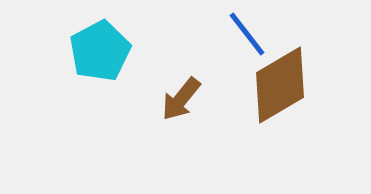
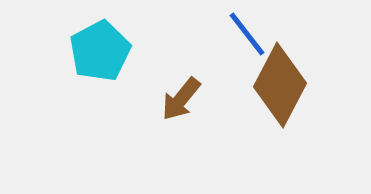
brown diamond: rotated 32 degrees counterclockwise
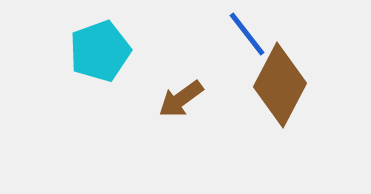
cyan pentagon: rotated 8 degrees clockwise
brown arrow: rotated 15 degrees clockwise
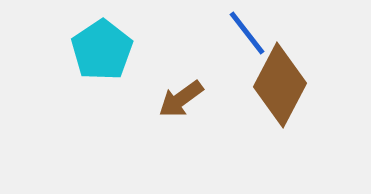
blue line: moved 1 px up
cyan pentagon: moved 2 px right, 1 px up; rotated 14 degrees counterclockwise
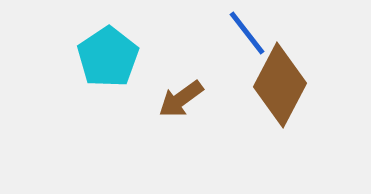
cyan pentagon: moved 6 px right, 7 px down
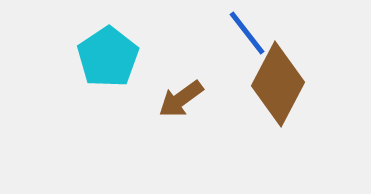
brown diamond: moved 2 px left, 1 px up
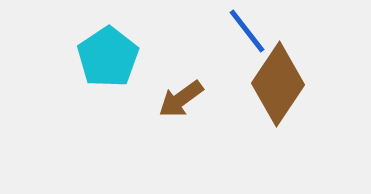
blue line: moved 2 px up
brown diamond: rotated 6 degrees clockwise
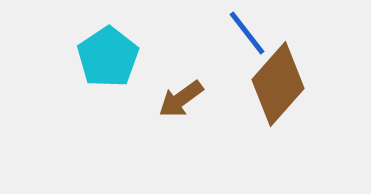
blue line: moved 2 px down
brown diamond: rotated 8 degrees clockwise
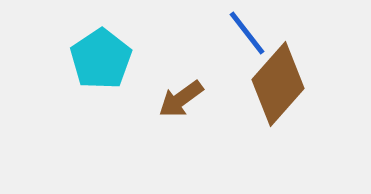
cyan pentagon: moved 7 px left, 2 px down
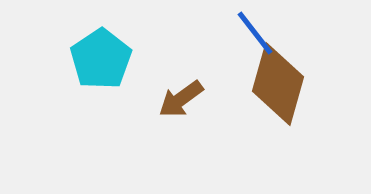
blue line: moved 8 px right
brown diamond: rotated 26 degrees counterclockwise
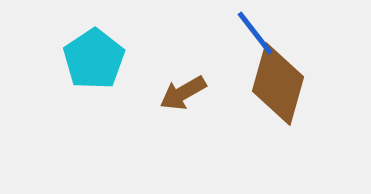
cyan pentagon: moved 7 px left
brown arrow: moved 2 px right, 6 px up; rotated 6 degrees clockwise
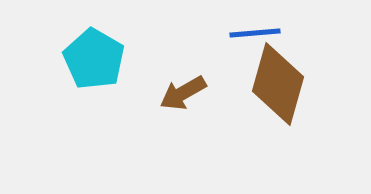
blue line: rotated 57 degrees counterclockwise
cyan pentagon: rotated 8 degrees counterclockwise
